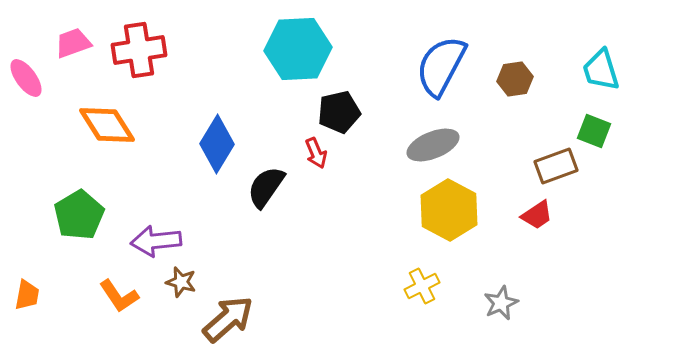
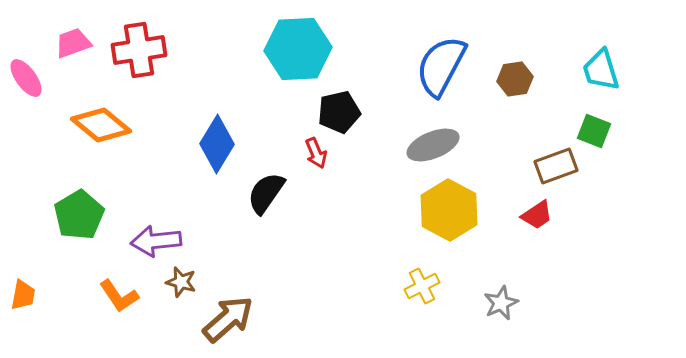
orange diamond: moved 6 px left; rotated 18 degrees counterclockwise
black semicircle: moved 6 px down
orange trapezoid: moved 4 px left
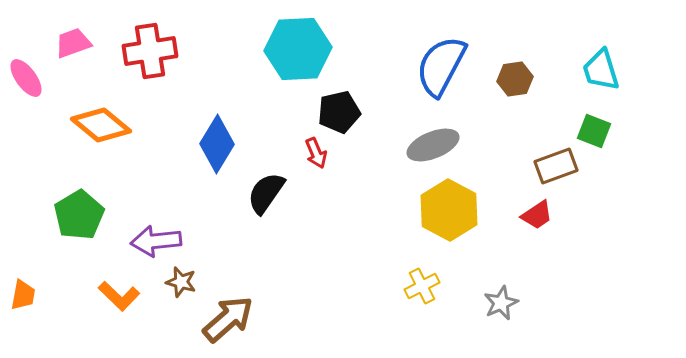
red cross: moved 11 px right, 1 px down
orange L-shape: rotated 12 degrees counterclockwise
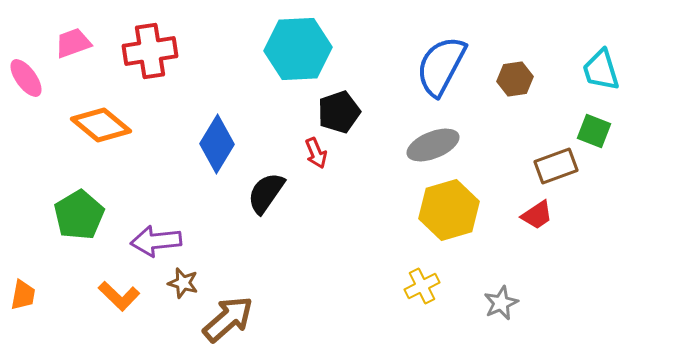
black pentagon: rotated 6 degrees counterclockwise
yellow hexagon: rotated 16 degrees clockwise
brown star: moved 2 px right, 1 px down
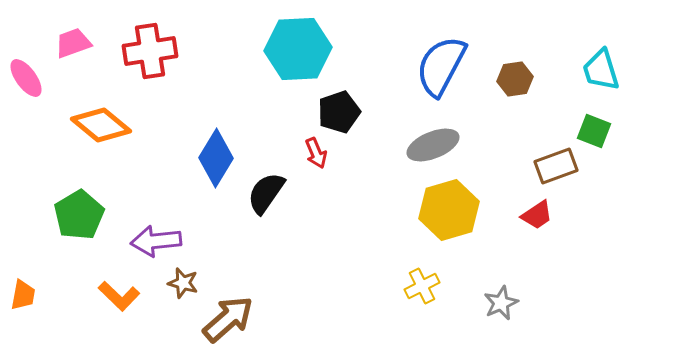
blue diamond: moved 1 px left, 14 px down
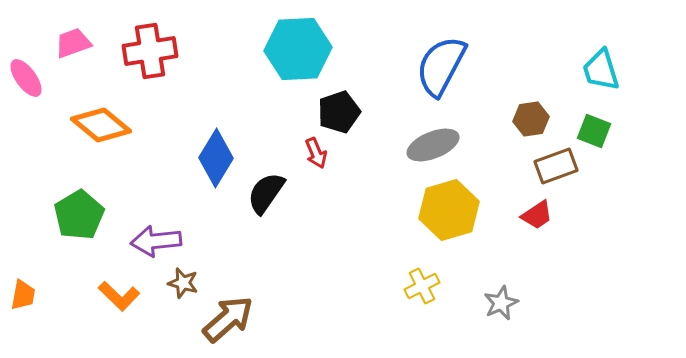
brown hexagon: moved 16 px right, 40 px down
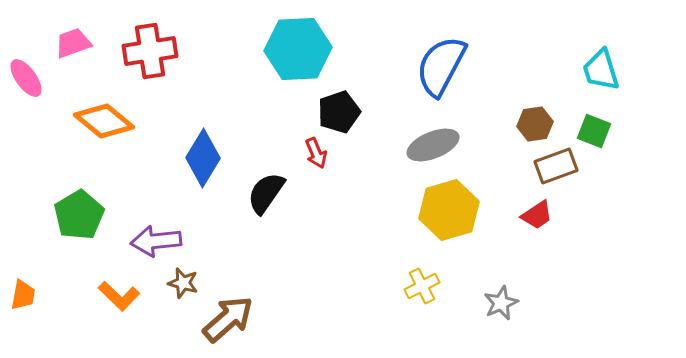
brown hexagon: moved 4 px right, 5 px down
orange diamond: moved 3 px right, 4 px up
blue diamond: moved 13 px left
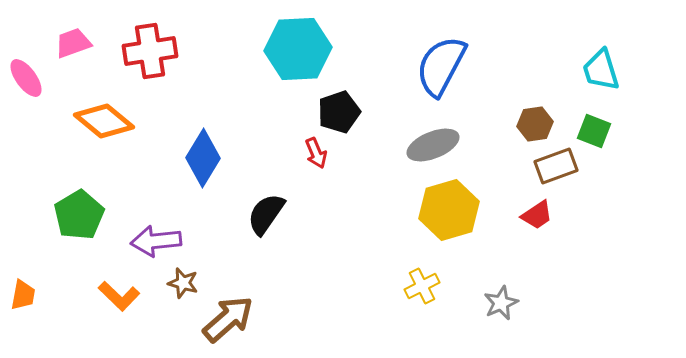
black semicircle: moved 21 px down
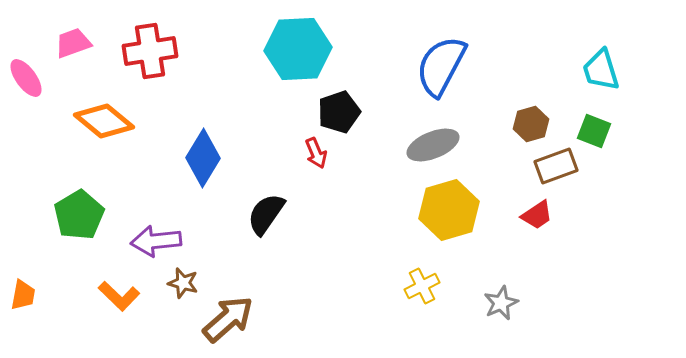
brown hexagon: moved 4 px left; rotated 8 degrees counterclockwise
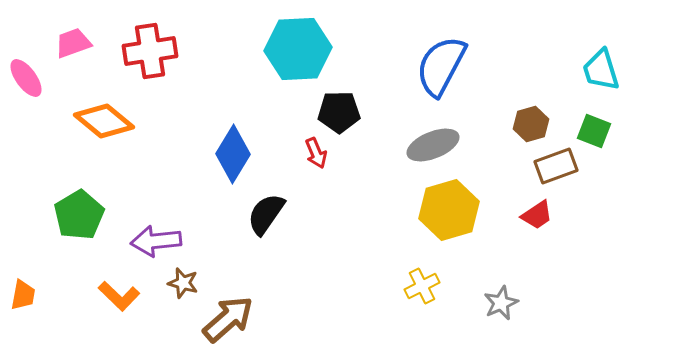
black pentagon: rotated 18 degrees clockwise
blue diamond: moved 30 px right, 4 px up
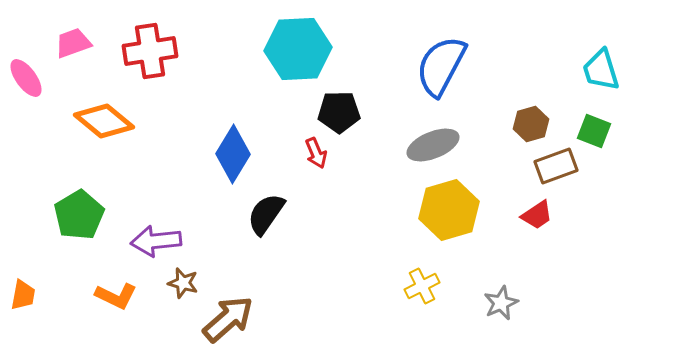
orange L-shape: moved 3 px left; rotated 18 degrees counterclockwise
